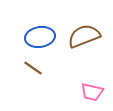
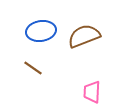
blue ellipse: moved 1 px right, 6 px up
pink trapezoid: rotated 80 degrees clockwise
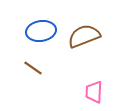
pink trapezoid: moved 2 px right
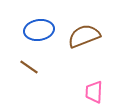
blue ellipse: moved 2 px left, 1 px up
brown line: moved 4 px left, 1 px up
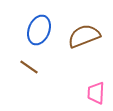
blue ellipse: rotated 60 degrees counterclockwise
pink trapezoid: moved 2 px right, 1 px down
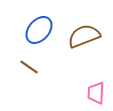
blue ellipse: rotated 20 degrees clockwise
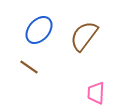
brown semicircle: rotated 32 degrees counterclockwise
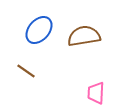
brown semicircle: rotated 44 degrees clockwise
brown line: moved 3 px left, 4 px down
